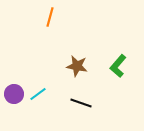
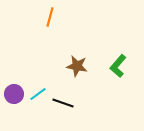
black line: moved 18 px left
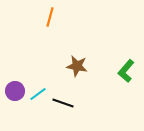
green L-shape: moved 8 px right, 5 px down
purple circle: moved 1 px right, 3 px up
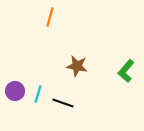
cyan line: rotated 36 degrees counterclockwise
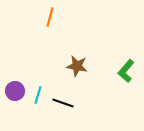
cyan line: moved 1 px down
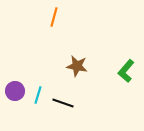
orange line: moved 4 px right
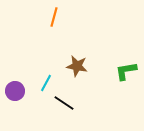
green L-shape: rotated 40 degrees clockwise
cyan line: moved 8 px right, 12 px up; rotated 12 degrees clockwise
black line: moved 1 px right; rotated 15 degrees clockwise
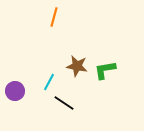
green L-shape: moved 21 px left, 1 px up
cyan line: moved 3 px right, 1 px up
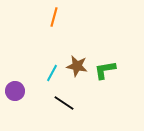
cyan line: moved 3 px right, 9 px up
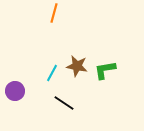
orange line: moved 4 px up
